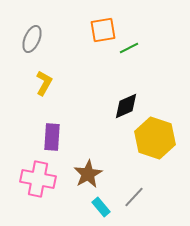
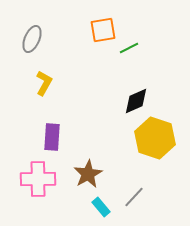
black diamond: moved 10 px right, 5 px up
pink cross: rotated 12 degrees counterclockwise
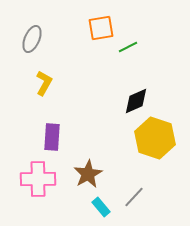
orange square: moved 2 px left, 2 px up
green line: moved 1 px left, 1 px up
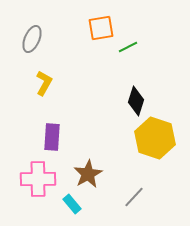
black diamond: rotated 48 degrees counterclockwise
cyan rectangle: moved 29 px left, 3 px up
